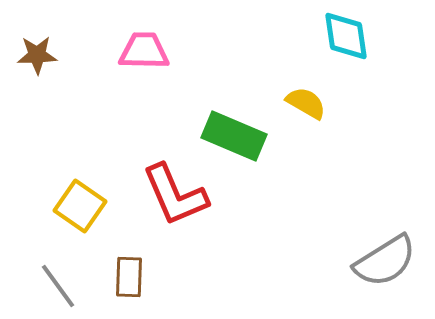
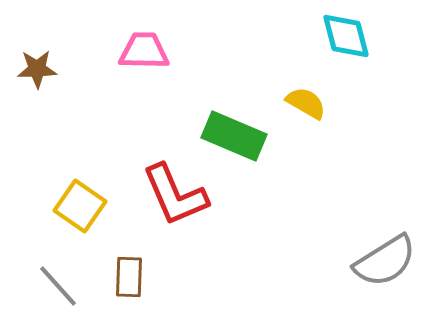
cyan diamond: rotated 6 degrees counterclockwise
brown star: moved 14 px down
gray line: rotated 6 degrees counterclockwise
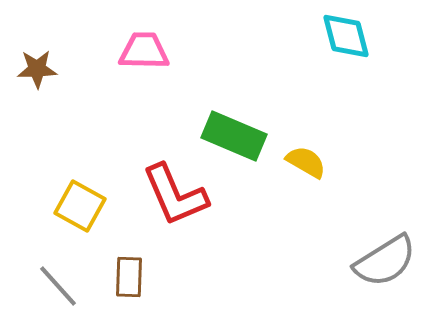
yellow semicircle: moved 59 px down
yellow square: rotated 6 degrees counterclockwise
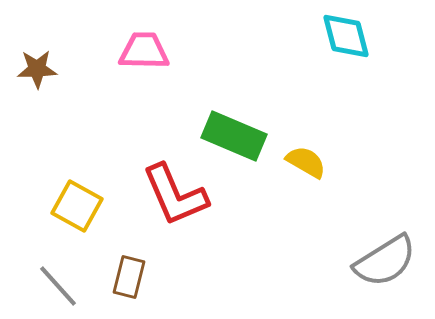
yellow square: moved 3 px left
brown rectangle: rotated 12 degrees clockwise
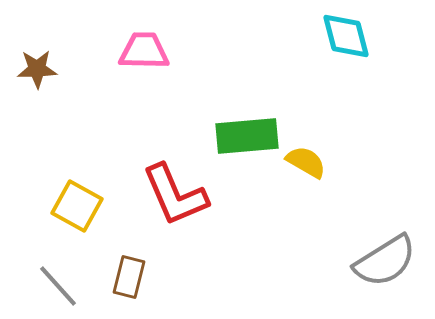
green rectangle: moved 13 px right; rotated 28 degrees counterclockwise
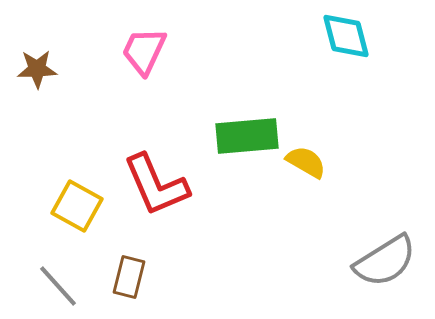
pink trapezoid: rotated 66 degrees counterclockwise
red L-shape: moved 19 px left, 10 px up
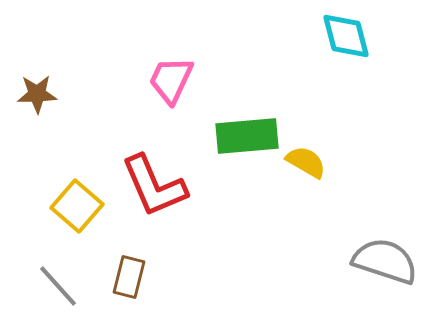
pink trapezoid: moved 27 px right, 29 px down
brown star: moved 25 px down
red L-shape: moved 2 px left, 1 px down
yellow square: rotated 12 degrees clockwise
gray semicircle: rotated 130 degrees counterclockwise
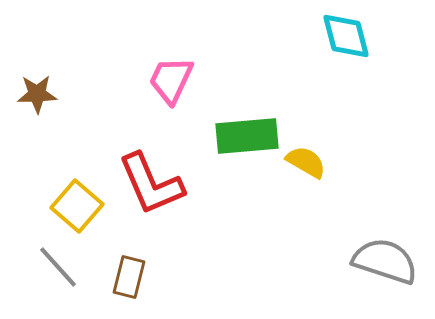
red L-shape: moved 3 px left, 2 px up
gray line: moved 19 px up
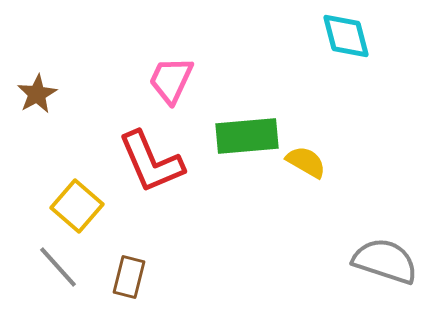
brown star: rotated 27 degrees counterclockwise
red L-shape: moved 22 px up
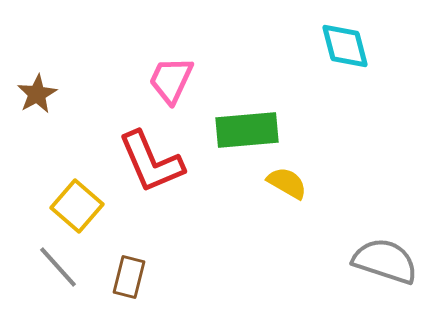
cyan diamond: moved 1 px left, 10 px down
green rectangle: moved 6 px up
yellow semicircle: moved 19 px left, 21 px down
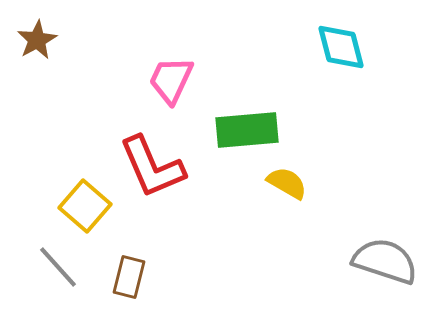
cyan diamond: moved 4 px left, 1 px down
brown star: moved 54 px up
red L-shape: moved 1 px right, 5 px down
yellow square: moved 8 px right
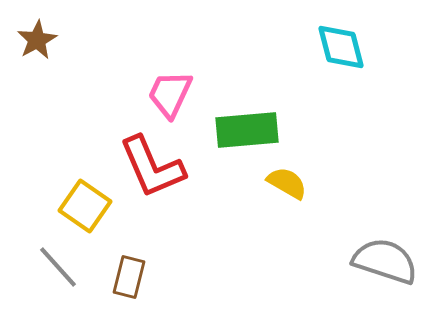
pink trapezoid: moved 1 px left, 14 px down
yellow square: rotated 6 degrees counterclockwise
